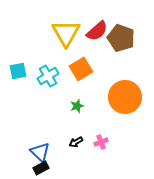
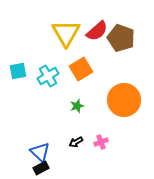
orange circle: moved 1 px left, 3 px down
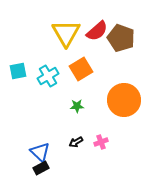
green star: rotated 16 degrees clockwise
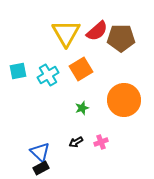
brown pentagon: rotated 20 degrees counterclockwise
cyan cross: moved 1 px up
green star: moved 5 px right, 2 px down; rotated 16 degrees counterclockwise
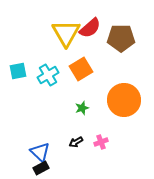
red semicircle: moved 7 px left, 3 px up
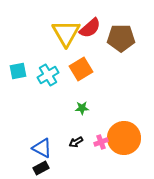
orange circle: moved 38 px down
green star: rotated 16 degrees clockwise
blue triangle: moved 2 px right, 4 px up; rotated 15 degrees counterclockwise
